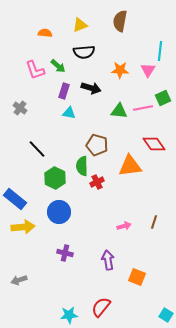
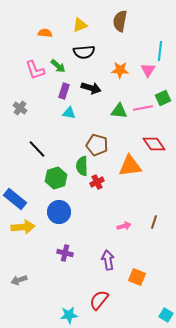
green hexagon: moved 1 px right; rotated 15 degrees clockwise
red semicircle: moved 2 px left, 7 px up
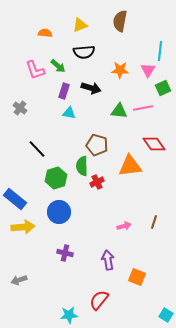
green square: moved 10 px up
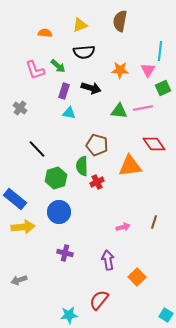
pink arrow: moved 1 px left, 1 px down
orange square: rotated 24 degrees clockwise
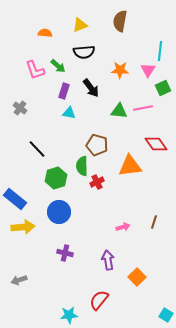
black arrow: rotated 36 degrees clockwise
red diamond: moved 2 px right
